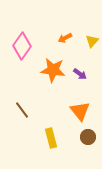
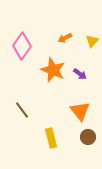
orange star: rotated 15 degrees clockwise
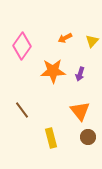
orange star: moved 1 px down; rotated 25 degrees counterclockwise
purple arrow: rotated 72 degrees clockwise
